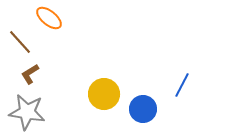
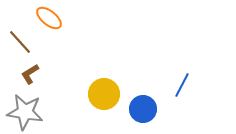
gray star: moved 2 px left
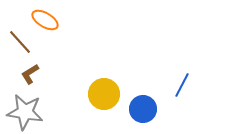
orange ellipse: moved 4 px left, 2 px down; rotated 8 degrees counterclockwise
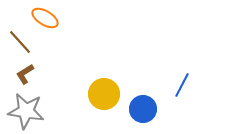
orange ellipse: moved 2 px up
brown L-shape: moved 5 px left
gray star: moved 1 px right, 1 px up
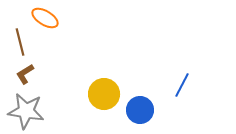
brown line: rotated 28 degrees clockwise
blue circle: moved 3 px left, 1 px down
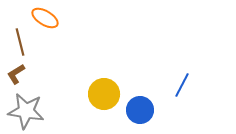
brown L-shape: moved 9 px left
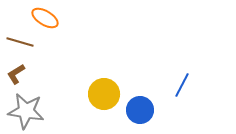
brown line: rotated 60 degrees counterclockwise
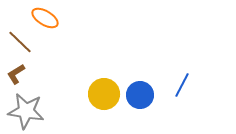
brown line: rotated 28 degrees clockwise
blue circle: moved 15 px up
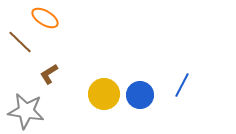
brown L-shape: moved 33 px right
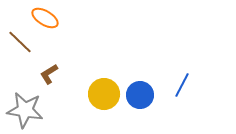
gray star: moved 1 px left, 1 px up
